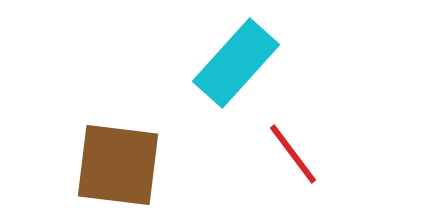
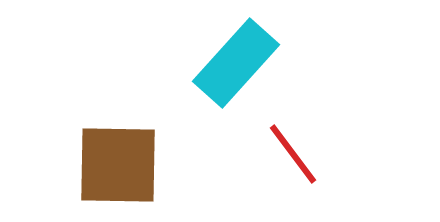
brown square: rotated 6 degrees counterclockwise
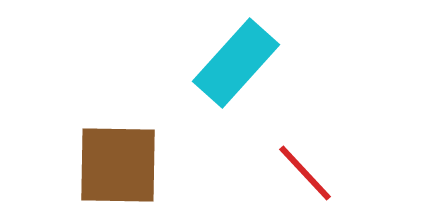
red line: moved 12 px right, 19 px down; rotated 6 degrees counterclockwise
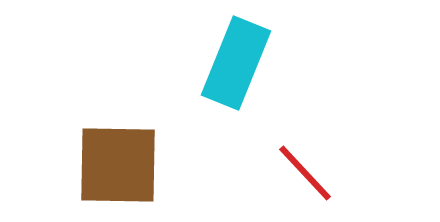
cyan rectangle: rotated 20 degrees counterclockwise
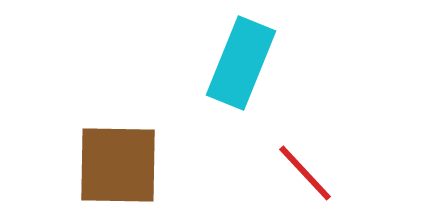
cyan rectangle: moved 5 px right
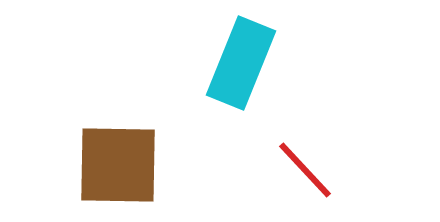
red line: moved 3 px up
